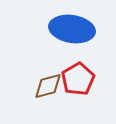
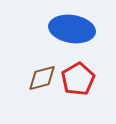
brown diamond: moved 6 px left, 8 px up
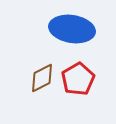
brown diamond: rotated 12 degrees counterclockwise
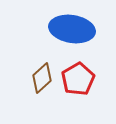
brown diamond: rotated 16 degrees counterclockwise
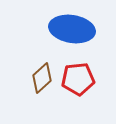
red pentagon: rotated 24 degrees clockwise
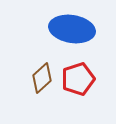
red pentagon: rotated 12 degrees counterclockwise
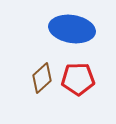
red pentagon: rotated 16 degrees clockwise
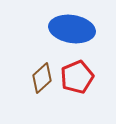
red pentagon: moved 1 px left, 2 px up; rotated 20 degrees counterclockwise
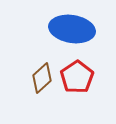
red pentagon: rotated 12 degrees counterclockwise
